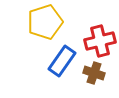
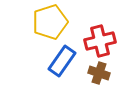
yellow pentagon: moved 5 px right
brown cross: moved 5 px right
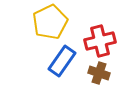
yellow pentagon: rotated 8 degrees counterclockwise
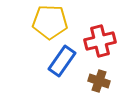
yellow pentagon: rotated 28 degrees clockwise
brown cross: moved 8 px down
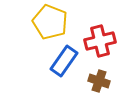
yellow pentagon: rotated 20 degrees clockwise
blue rectangle: moved 2 px right
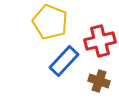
blue rectangle: rotated 8 degrees clockwise
